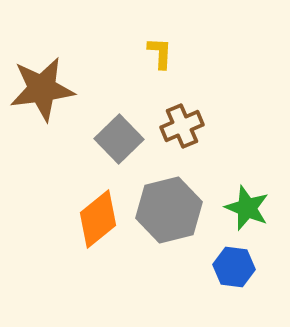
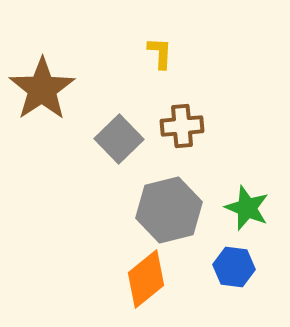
brown star: rotated 26 degrees counterclockwise
brown cross: rotated 18 degrees clockwise
orange diamond: moved 48 px right, 60 px down
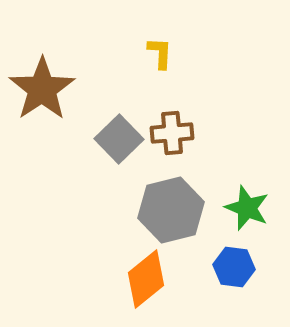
brown cross: moved 10 px left, 7 px down
gray hexagon: moved 2 px right
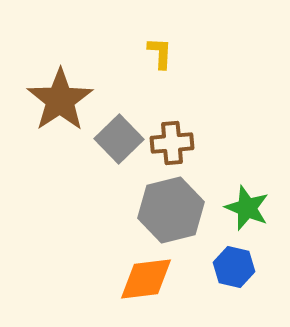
brown star: moved 18 px right, 11 px down
brown cross: moved 10 px down
blue hexagon: rotated 6 degrees clockwise
orange diamond: rotated 32 degrees clockwise
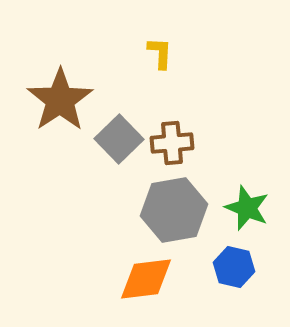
gray hexagon: moved 3 px right; rotated 4 degrees clockwise
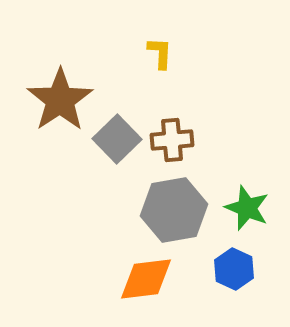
gray square: moved 2 px left
brown cross: moved 3 px up
blue hexagon: moved 2 px down; rotated 12 degrees clockwise
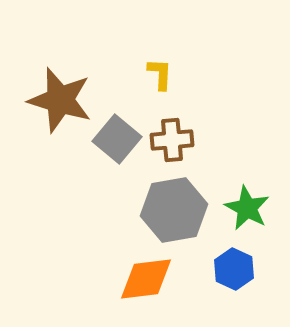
yellow L-shape: moved 21 px down
brown star: rotated 22 degrees counterclockwise
gray square: rotated 6 degrees counterclockwise
green star: rotated 6 degrees clockwise
